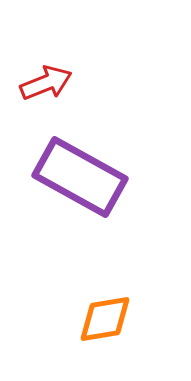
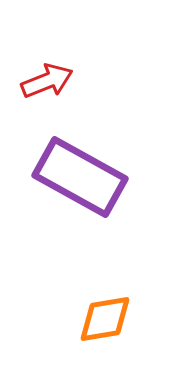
red arrow: moved 1 px right, 2 px up
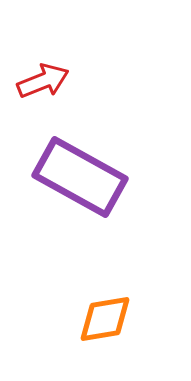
red arrow: moved 4 px left
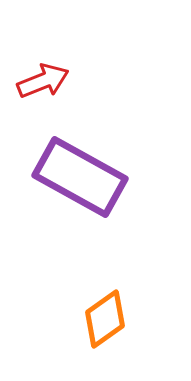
orange diamond: rotated 26 degrees counterclockwise
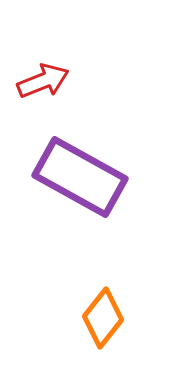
orange diamond: moved 2 px left, 1 px up; rotated 16 degrees counterclockwise
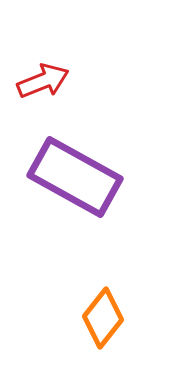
purple rectangle: moved 5 px left
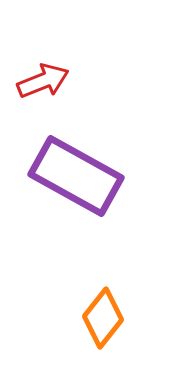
purple rectangle: moved 1 px right, 1 px up
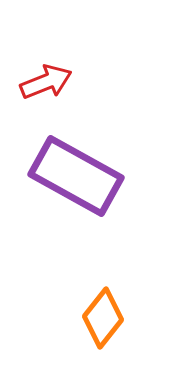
red arrow: moved 3 px right, 1 px down
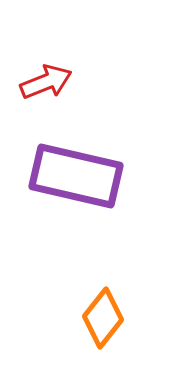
purple rectangle: rotated 16 degrees counterclockwise
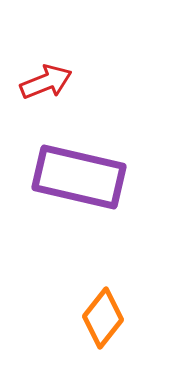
purple rectangle: moved 3 px right, 1 px down
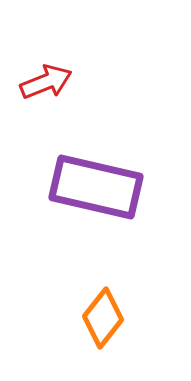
purple rectangle: moved 17 px right, 10 px down
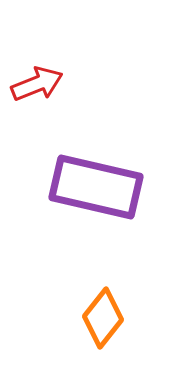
red arrow: moved 9 px left, 2 px down
